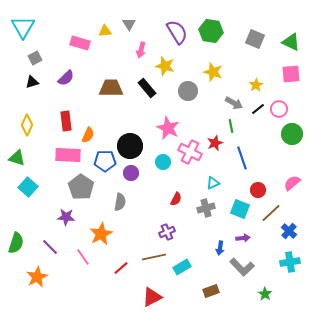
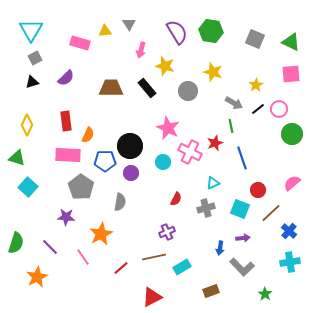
cyan triangle at (23, 27): moved 8 px right, 3 px down
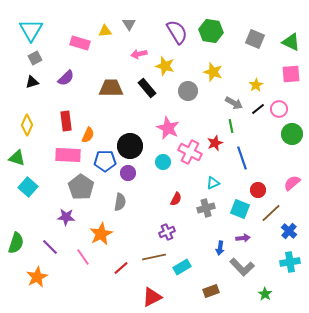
pink arrow at (141, 50): moved 2 px left, 4 px down; rotated 63 degrees clockwise
purple circle at (131, 173): moved 3 px left
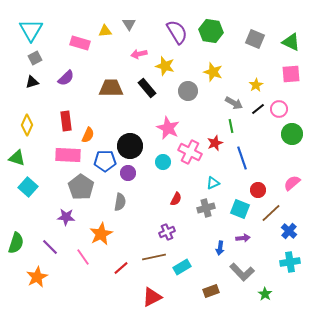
gray L-shape at (242, 267): moved 5 px down
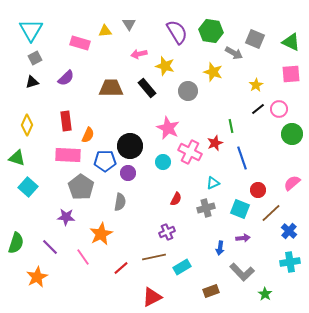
gray arrow at (234, 103): moved 50 px up
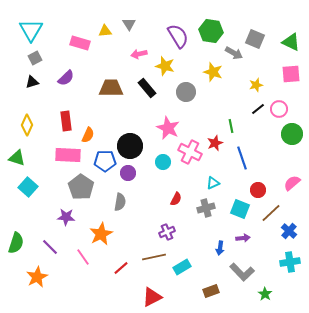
purple semicircle at (177, 32): moved 1 px right, 4 px down
yellow star at (256, 85): rotated 16 degrees clockwise
gray circle at (188, 91): moved 2 px left, 1 px down
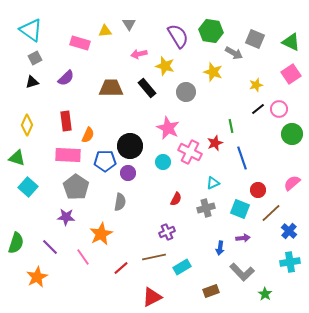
cyan triangle at (31, 30): rotated 25 degrees counterclockwise
pink square at (291, 74): rotated 30 degrees counterclockwise
gray pentagon at (81, 187): moved 5 px left
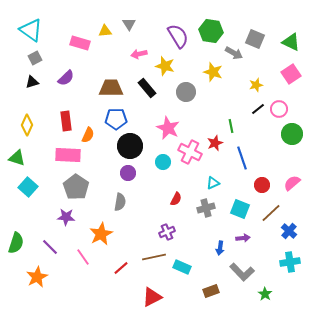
blue pentagon at (105, 161): moved 11 px right, 42 px up
red circle at (258, 190): moved 4 px right, 5 px up
cyan rectangle at (182, 267): rotated 54 degrees clockwise
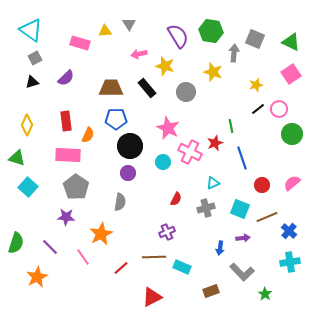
gray arrow at (234, 53): rotated 114 degrees counterclockwise
brown line at (271, 213): moved 4 px left, 4 px down; rotated 20 degrees clockwise
brown line at (154, 257): rotated 10 degrees clockwise
